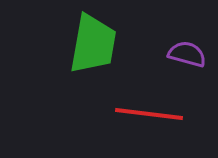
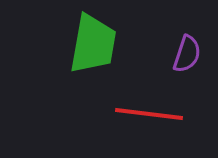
purple semicircle: rotated 93 degrees clockwise
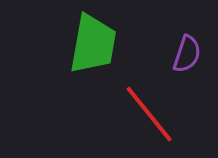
red line: rotated 44 degrees clockwise
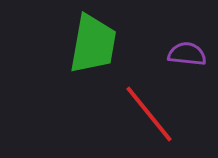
purple semicircle: rotated 102 degrees counterclockwise
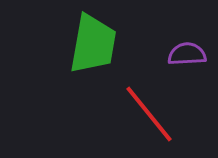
purple semicircle: rotated 9 degrees counterclockwise
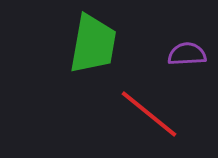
red line: rotated 12 degrees counterclockwise
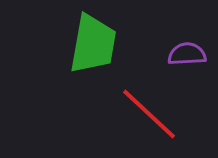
red line: rotated 4 degrees clockwise
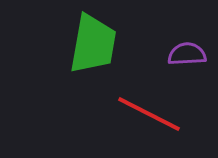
red line: rotated 16 degrees counterclockwise
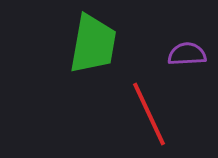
red line: rotated 38 degrees clockwise
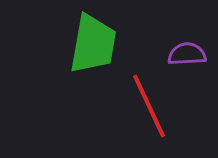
red line: moved 8 px up
